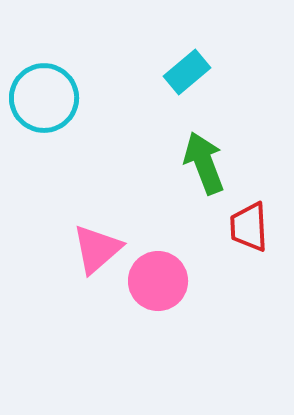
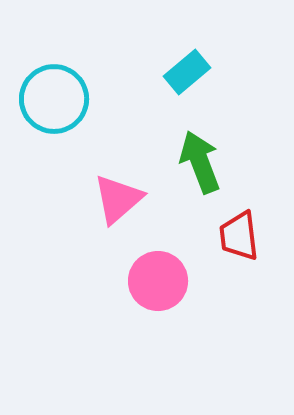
cyan circle: moved 10 px right, 1 px down
green arrow: moved 4 px left, 1 px up
red trapezoid: moved 10 px left, 9 px down; rotated 4 degrees counterclockwise
pink triangle: moved 21 px right, 50 px up
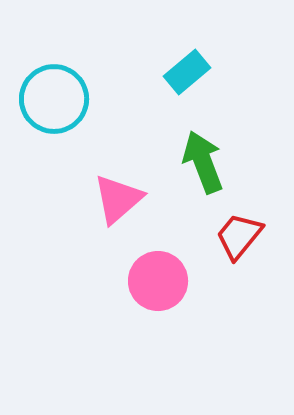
green arrow: moved 3 px right
red trapezoid: rotated 46 degrees clockwise
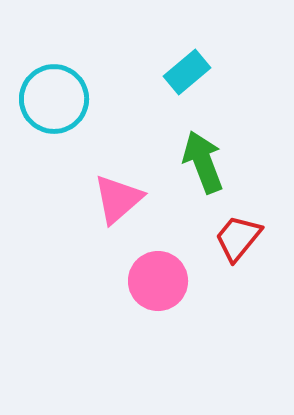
red trapezoid: moved 1 px left, 2 px down
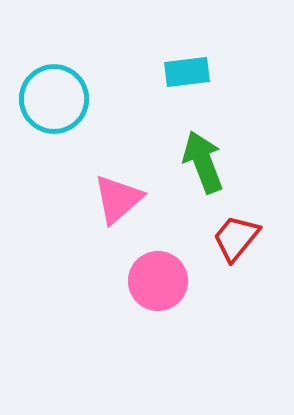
cyan rectangle: rotated 33 degrees clockwise
red trapezoid: moved 2 px left
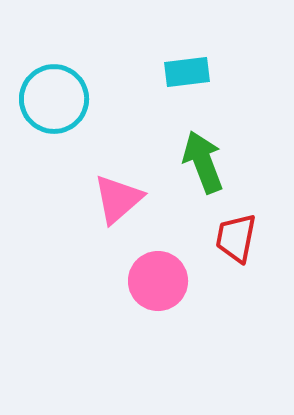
red trapezoid: rotated 28 degrees counterclockwise
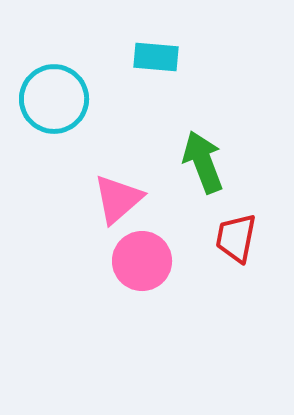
cyan rectangle: moved 31 px left, 15 px up; rotated 12 degrees clockwise
pink circle: moved 16 px left, 20 px up
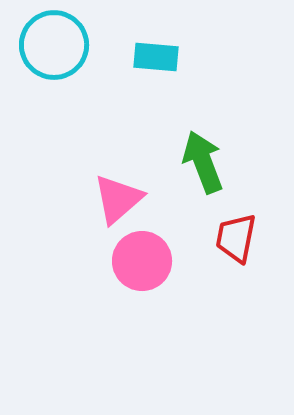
cyan circle: moved 54 px up
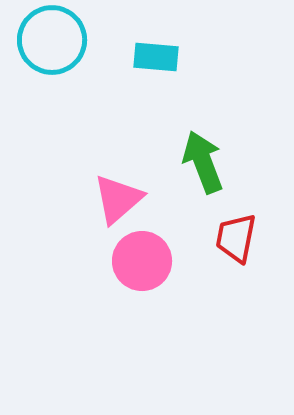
cyan circle: moved 2 px left, 5 px up
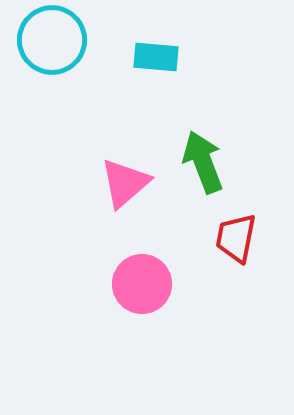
pink triangle: moved 7 px right, 16 px up
pink circle: moved 23 px down
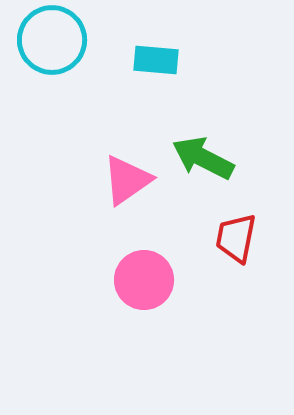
cyan rectangle: moved 3 px down
green arrow: moved 4 px up; rotated 42 degrees counterclockwise
pink triangle: moved 2 px right, 3 px up; rotated 6 degrees clockwise
pink circle: moved 2 px right, 4 px up
